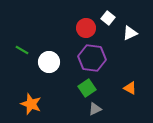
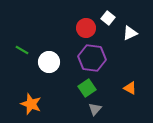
gray triangle: rotated 24 degrees counterclockwise
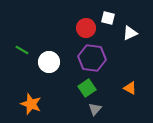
white square: rotated 24 degrees counterclockwise
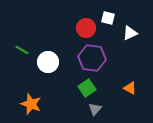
white circle: moved 1 px left
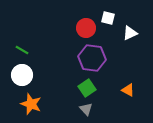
white circle: moved 26 px left, 13 px down
orange triangle: moved 2 px left, 2 px down
gray triangle: moved 9 px left; rotated 24 degrees counterclockwise
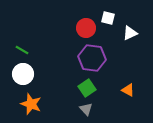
white circle: moved 1 px right, 1 px up
